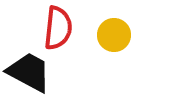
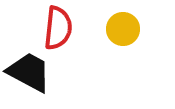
yellow circle: moved 9 px right, 6 px up
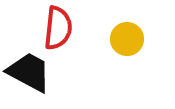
yellow circle: moved 4 px right, 10 px down
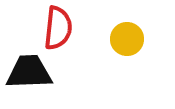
black trapezoid: rotated 30 degrees counterclockwise
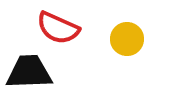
red semicircle: rotated 108 degrees clockwise
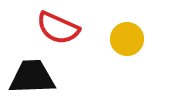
black trapezoid: moved 3 px right, 5 px down
